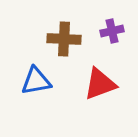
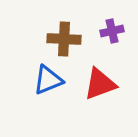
blue triangle: moved 12 px right, 1 px up; rotated 12 degrees counterclockwise
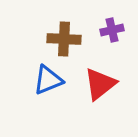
purple cross: moved 1 px up
red triangle: rotated 18 degrees counterclockwise
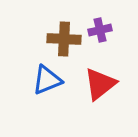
purple cross: moved 12 px left
blue triangle: moved 1 px left
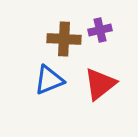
blue triangle: moved 2 px right
